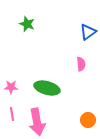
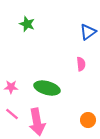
pink line: rotated 40 degrees counterclockwise
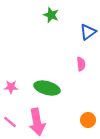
green star: moved 24 px right, 9 px up
pink line: moved 2 px left, 8 px down
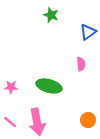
green ellipse: moved 2 px right, 2 px up
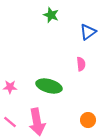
pink star: moved 1 px left
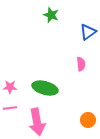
green ellipse: moved 4 px left, 2 px down
pink line: moved 14 px up; rotated 48 degrees counterclockwise
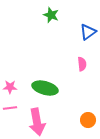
pink semicircle: moved 1 px right
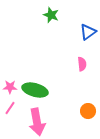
green ellipse: moved 10 px left, 2 px down
pink line: rotated 48 degrees counterclockwise
orange circle: moved 9 px up
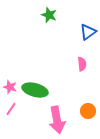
green star: moved 2 px left
pink star: rotated 16 degrees clockwise
pink line: moved 1 px right, 1 px down
pink arrow: moved 20 px right, 2 px up
